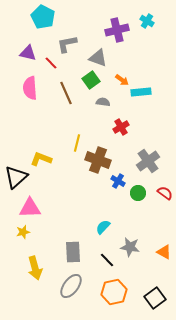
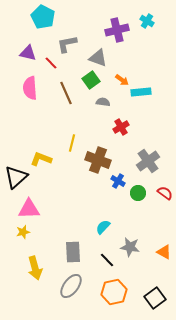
yellow line: moved 5 px left
pink triangle: moved 1 px left, 1 px down
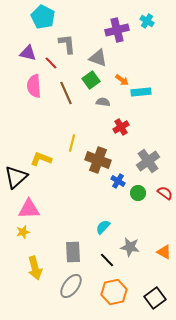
gray L-shape: rotated 95 degrees clockwise
pink semicircle: moved 4 px right, 2 px up
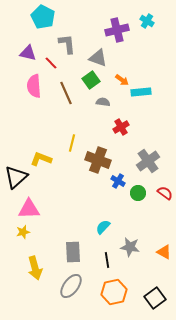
black line: rotated 35 degrees clockwise
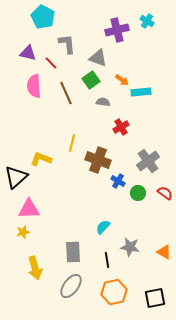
black square: rotated 25 degrees clockwise
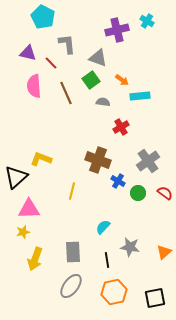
cyan rectangle: moved 1 px left, 4 px down
yellow line: moved 48 px down
orange triangle: rotated 49 degrees clockwise
yellow arrow: moved 9 px up; rotated 35 degrees clockwise
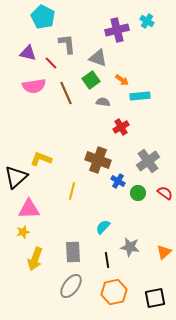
pink semicircle: rotated 95 degrees counterclockwise
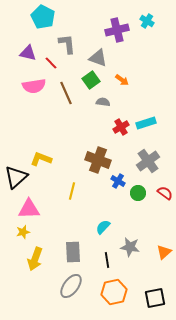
cyan rectangle: moved 6 px right, 27 px down; rotated 12 degrees counterclockwise
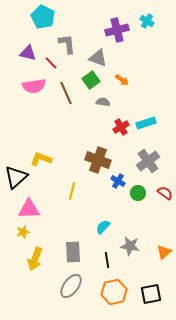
gray star: moved 1 px up
black square: moved 4 px left, 4 px up
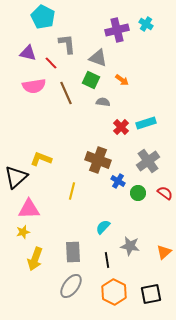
cyan cross: moved 1 px left, 3 px down
green square: rotated 30 degrees counterclockwise
red cross: rotated 14 degrees counterclockwise
orange hexagon: rotated 20 degrees counterclockwise
